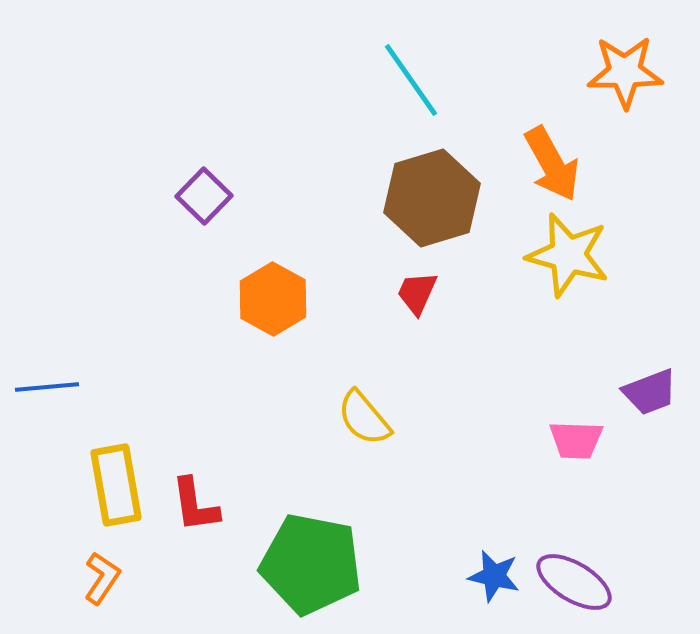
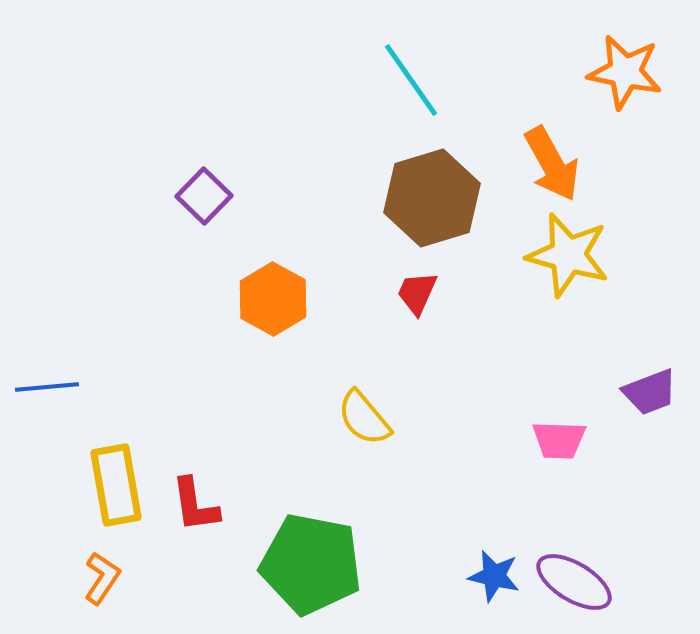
orange star: rotated 12 degrees clockwise
pink trapezoid: moved 17 px left
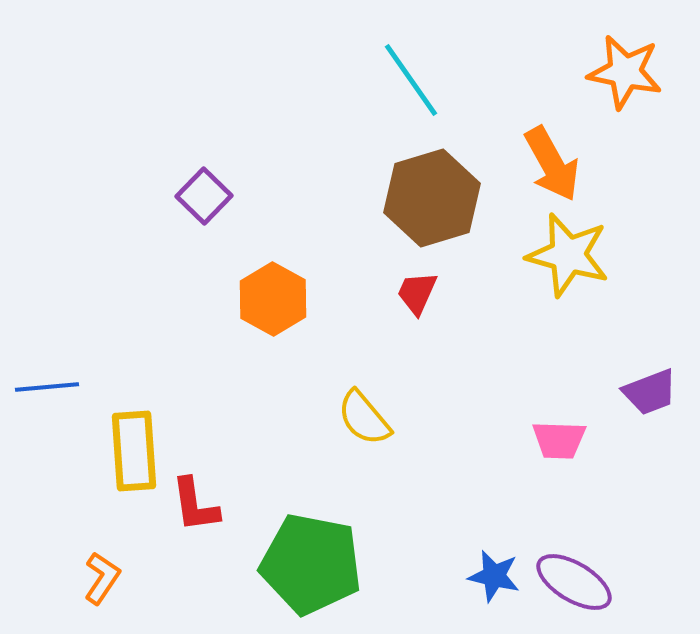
yellow rectangle: moved 18 px right, 34 px up; rotated 6 degrees clockwise
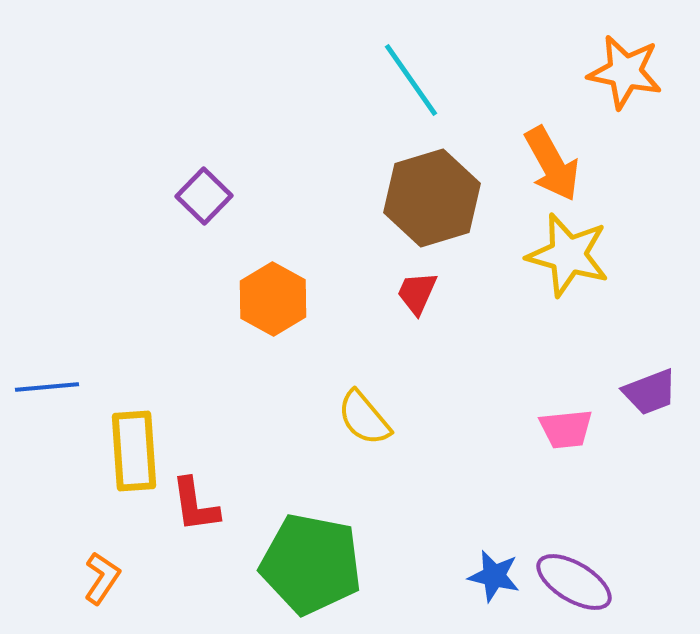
pink trapezoid: moved 7 px right, 11 px up; rotated 8 degrees counterclockwise
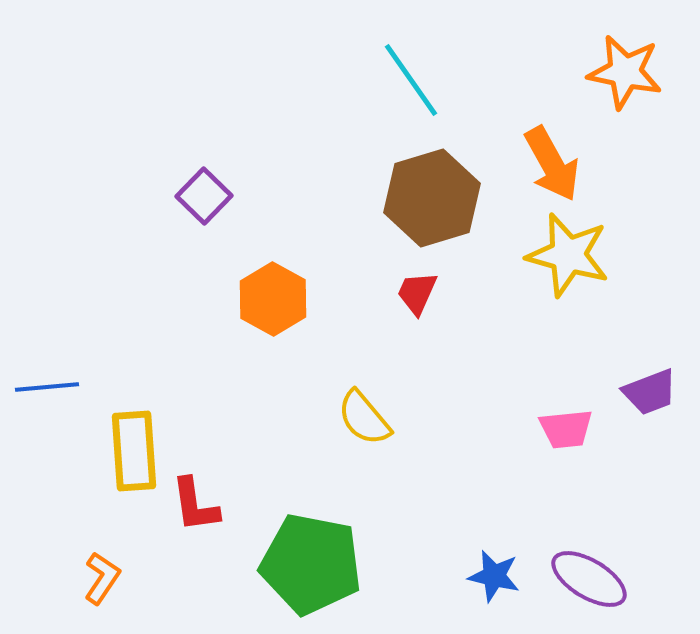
purple ellipse: moved 15 px right, 3 px up
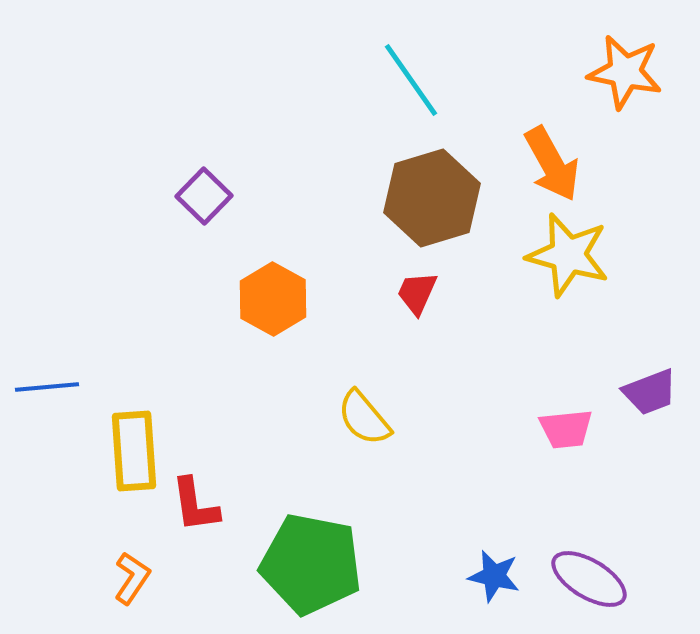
orange L-shape: moved 30 px right
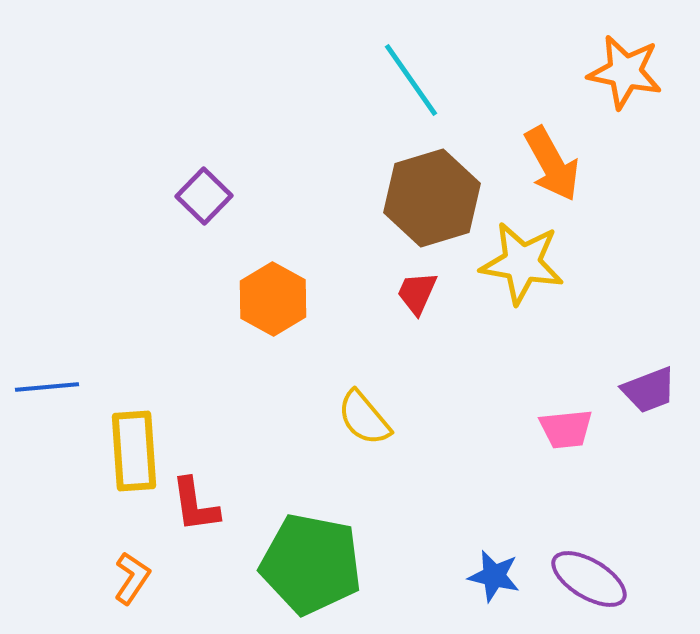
yellow star: moved 46 px left, 8 px down; rotated 6 degrees counterclockwise
purple trapezoid: moved 1 px left, 2 px up
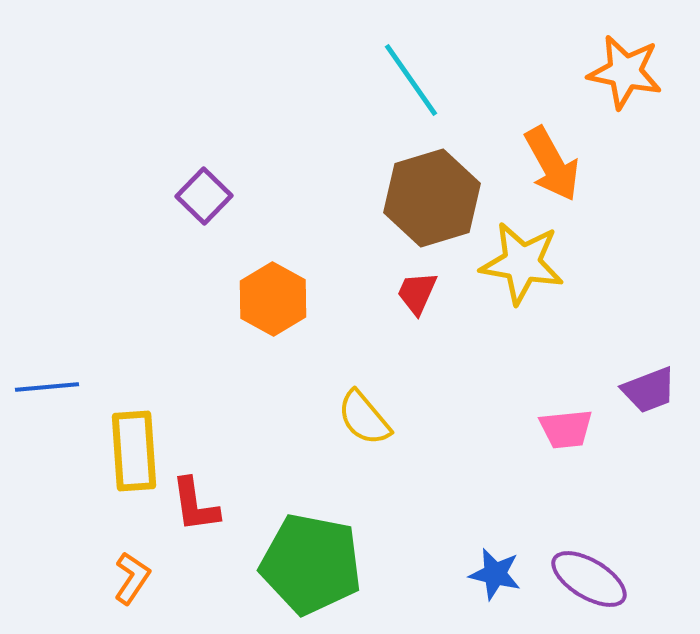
blue star: moved 1 px right, 2 px up
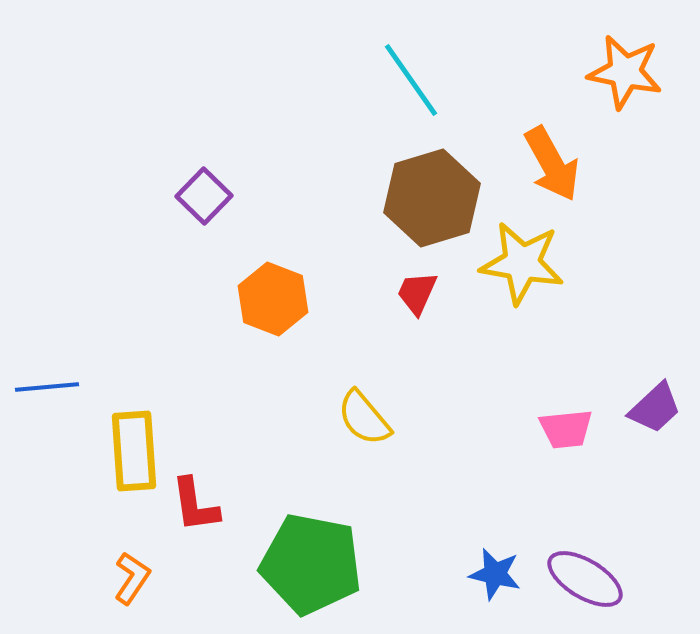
orange hexagon: rotated 8 degrees counterclockwise
purple trapezoid: moved 6 px right, 18 px down; rotated 22 degrees counterclockwise
purple ellipse: moved 4 px left
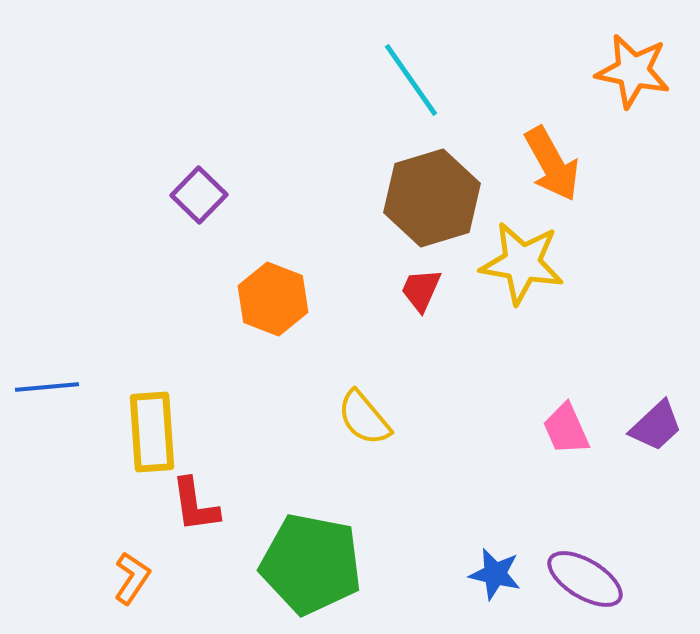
orange star: moved 8 px right, 1 px up
purple square: moved 5 px left, 1 px up
red trapezoid: moved 4 px right, 3 px up
purple trapezoid: moved 1 px right, 18 px down
pink trapezoid: rotated 72 degrees clockwise
yellow rectangle: moved 18 px right, 19 px up
